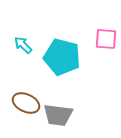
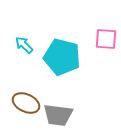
cyan arrow: moved 1 px right
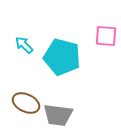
pink square: moved 3 px up
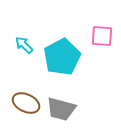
pink square: moved 4 px left
cyan pentagon: rotated 30 degrees clockwise
gray trapezoid: moved 3 px right, 6 px up; rotated 8 degrees clockwise
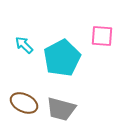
cyan pentagon: moved 1 px down
brown ellipse: moved 2 px left
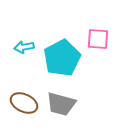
pink square: moved 4 px left, 3 px down
cyan arrow: moved 2 px down; rotated 54 degrees counterclockwise
gray trapezoid: moved 5 px up
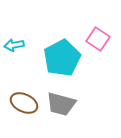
pink square: rotated 30 degrees clockwise
cyan arrow: moved 10 px left, 2 px up
